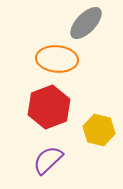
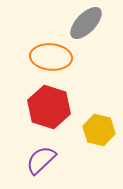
orange ellipse: moved 6 px left, 2 px up
red hexagon: rotated 21 degrees counterclockwise
purple semicircle: moved 7 px left
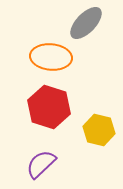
purple semicircle: moved 4 px down
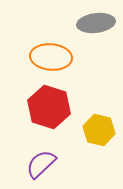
gray ellipse: moved 10 px right; rotated 39 degrees clockwise
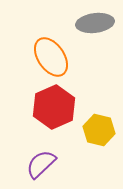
gray ellipse: moved 1 px left
orange ellipse: rotated 51 degrees clockwise
red hexagon: moved 5 px right; rotated 18 degrees clockwise
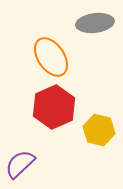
purple semicircle: moved 21 px left
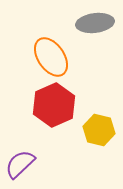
red hexagon: moved 2 px up
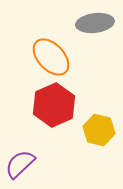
orange ellipse: rotated 9 degrees counterclockwise
